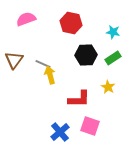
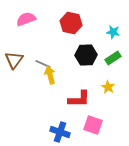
pink square: moved 3 px right, 1 px up
blue cross: rotated 30 degrees counterclockwise
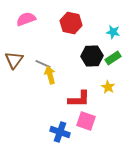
black hexagon: moved 6 px right, 1 px down
pink square: moved 7 px left, 4 px up
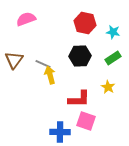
red hexagon: moved 14 px right
black hexagon: moved 12 px left
blue cross: rotated 18 degrees counterclockwise
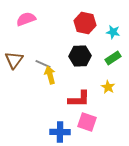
pink square: moved 1 px right, 1 px down
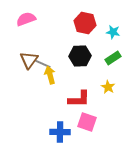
brown triangle: moved 15 px right
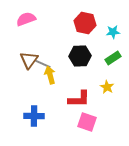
cyan star: rotated 16 degrees counterclockwise
yellow star: moved 1 px left
blue cross: moved 26 px left, 16 px up
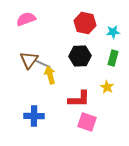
green rectangle: rotated 42 degrees counterclockwise
